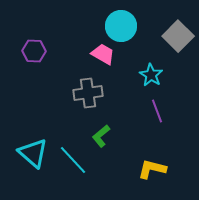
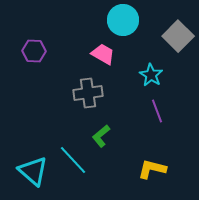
cyan circle: moved 2 px right, 6 px up
cyan triangle: moved 18 px down
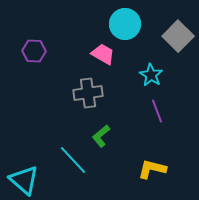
cyan circle: moved 2 px right, 4 px down
cyan triangle: moved 9 px left, 9 px down
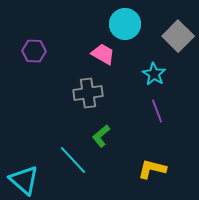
cyan star: moved 3 px right, 1 px up
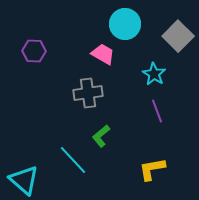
yellow L-shape: rotated 24 degrees counterclockwise
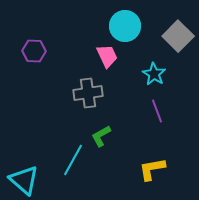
cyan circle: moved 2 px down
pink trapezoid: moved 4 px right, 2 px down; rotated 35 degrees clockwise
green L-shape: rotated 10 degrees clockwise
cyan line: rotated 72 degrees clockwise
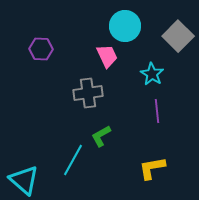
purple hexagon: moved 7 px right, 2 px up
cyan star: moved 2 px left
purple line: rotated 15 degrees clockwise
yellow L-shape: moved 1 px up
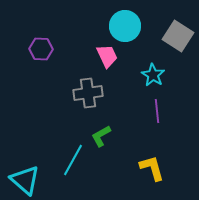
gray square: rotated 12 degrees counterclockwise
cyan star: moved 1 px right, 1 px down
yellow L-shape: rotated 84 degrees clockwise
cyan triangle: moved 1 px right
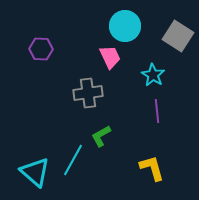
pink trapezoid: moved 3 px right, 1 px down
cyan triangle: moved 10 px right, 8 px up
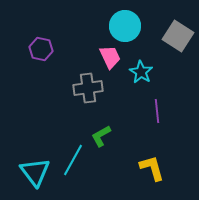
purple hexagon: rotated 10 degrees clockwise
cyan star: moved 12 px left, 3 px up
gray cross: moved 5 px up
cyan triangle: rotated 12 degrees clockwise
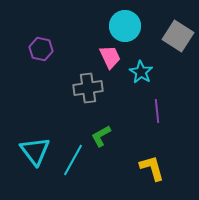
cyan triangle: moved 21 px up
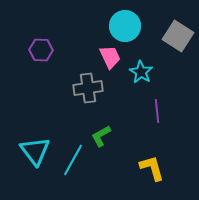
purple hexagon: moved 1 px down; rotated 10 degrees counterclockwise
